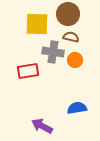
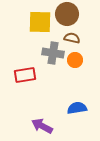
brown circle: moved 1 px left
yellow square: moved 3 px right, 2 px up
brown semicircle: moved 1 px right, 1 px down
gray cross: moved 1 px down
red rectangle: moved 3 px left, 4 px down
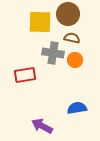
brown circle: moved 1 px right
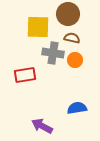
yellow square: moved 2 px left, 5 px down
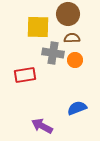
brown semicircle: rotated 14 degrees counterclockwise
blue semicircle: rotated 12 degrees counterclockwise
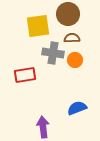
yellow square: moved 1 px up; rotated 10 degrees counterclockwise
purple arrow: moved 1 px right, 1 px down; rotated 55 degrees clockwise
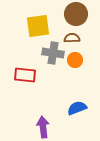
brown circle: moved 8 px right
red rectangle: rotated 15 degrees clockwise
